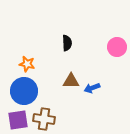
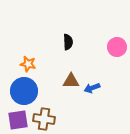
black semicircle: moved 1 px right, 1 px up
orange star: moved 1 px right
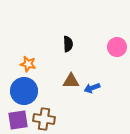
black semicircle: moved 2 px down
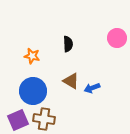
pink circle: moved 9 px up
orange star: moved 4 px right, 8 px up
brown triangle: rotated 30 degrees clockwise
blue circle: moved 9 px right
purple square: rotated 15 degrees counterclockwise
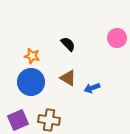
black semicircle: rotated 42 degrees counterclockwise
brown triangle: moved 3 px left, 3 px up
blue circle: moved 2 px left, 9 px up
brown cross: moved 5 px right, 1 px down
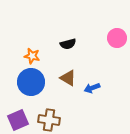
black semicircle: rotated 119 degrees clockwise
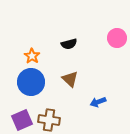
black semicircle: moved 1 px right
orange star: rotated 21 degrees clockwise
brown triangle: moved 2 px right, 1 px down; rotated 12 degrees clockwise
blue arrow: moved 6 px right, 14 px down
purple square: moved 4 px right
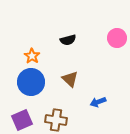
black semicircle: moved 1 px left, 4 px up
brown cross: moved 7 px right
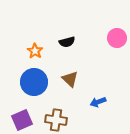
black semicircle: moved 1 px left, 2 px down
orange star: moved 3 px right, 5 px up
blue circle: moved 3 px right
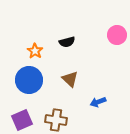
pink circle: moved 3 px up
blue circle: moved 5 px left, 2 px up
